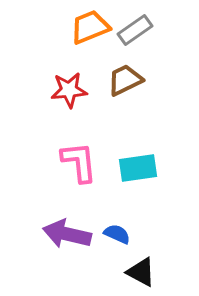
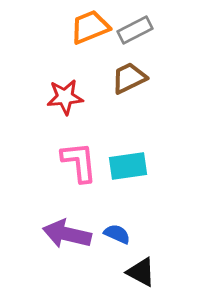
gray rectangle: rotated 8 degrees clockwise
brown trapezoid: moved 4 px right, 2 px up
red star: moved 4 px left, 7 px down
cyan rectangle: moved 10 px left, 2 px up
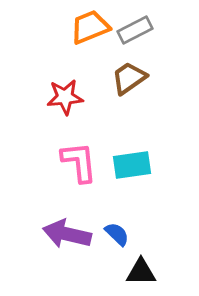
brown trapezoid: rotated 9 degrees counterclockwise
cyan rectangle: moved 4 px right, 1 px up
blue semicircle: rotated 20 degrees clockwise
black triangle: rotated 28 degrees counterclockwise
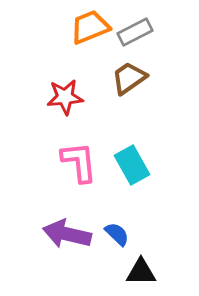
gray rectangle: moved 2 px down
cyan rectangle: rotated 69 degrees clockwise
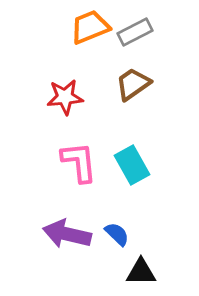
brown trapezoid: moved 4 px right, 6 px down
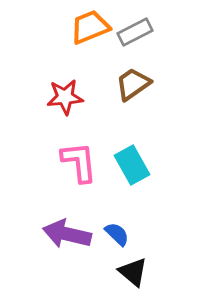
black triangle: moved 8 px left; rotated 40 degrees clockwise
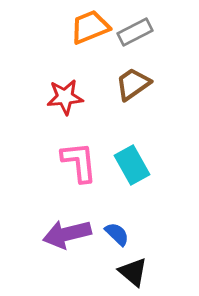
purple arrow: rotated 27 degrees counterclockwise
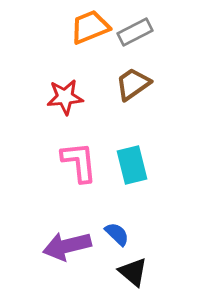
cyan rectangle: rotated 15 degrees clockwise
purple arrow: moved 12 px down
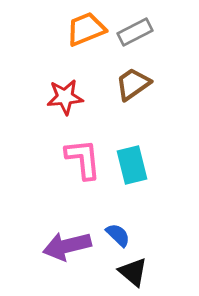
orange trapezoid: moved 4 px left, 2 px down
pink L-shape: moved 4 px right, 3 px up
blue semicircle: moved 1 px right, 1 px down
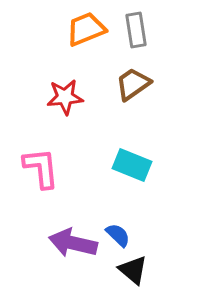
gray rectangle: moved 1 px right, 2 px up; rotated 72 degrees counterclockwise
pink L-shape: moved 42 px left, 9 px down
cyan rectangle: rotated 54 degrees counterclockwise
purple arrow: moved 6 px right, 3 px up; rotated 27 degrees clockwise
black triangle: moved 2 px up
